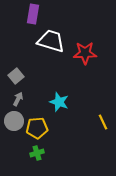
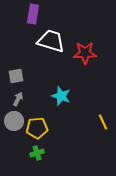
gray square: rotated 28 degrees clockwise
cyan star: moved 2 px right, 6 px up
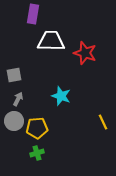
white trapezoid: rotated 16 degrees counterclockwise
red star: rotated 20 degrees clockwise
gray square: moved 2 px left, 1 px up
